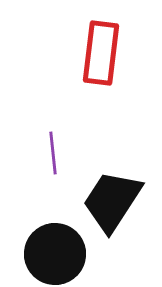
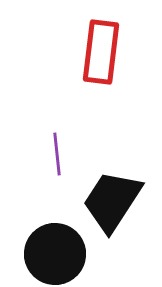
red rectangle: moved 1 px up
purple line: moved 4 px right, 1 px down
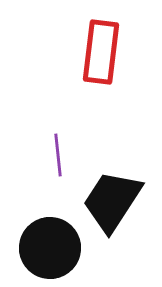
purple line: moved 1 px right, 1 px down
black circle: moved 5 px left, 6 px up
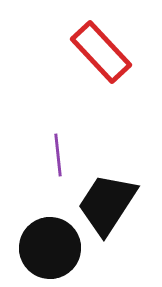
red rectangle: rotated 50 degrees counterclockwise
black trapezoid: moved 5 px left, 3 px down
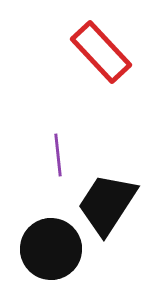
black circle: moved 1 px right, 1 px down
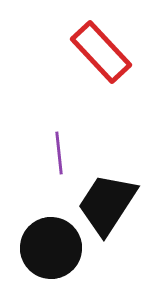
purple line: moved 1 px right, 2 px up
black circle: moved 1 px up
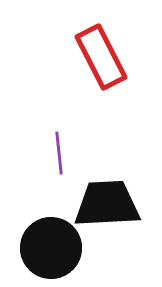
red rectangle: moved 5 px down; rotated 16 degrees clockwise
black trapezoid: rotated 54 degrees clockwise
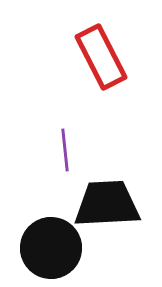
purple line: moved 6 px right, 3 px up
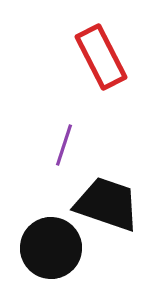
purple line: moved 1 px left, 5 px up; rotated 24 degrees clockwise
black trapezoid: rotated 22 degrees clockwise
